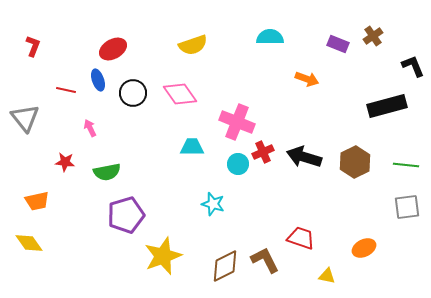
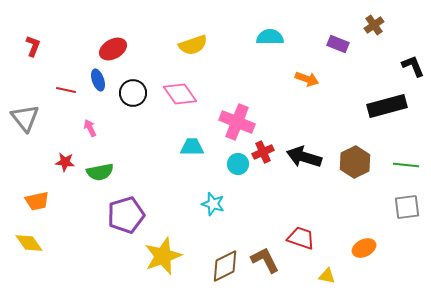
brown cross: moved 1 px right, 11 px up
green semicircle: moved 7 px left
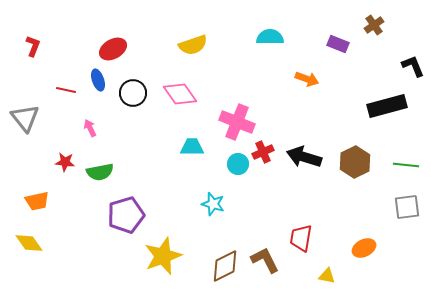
red trapezoid: rotated 100 degrees counterclockwise
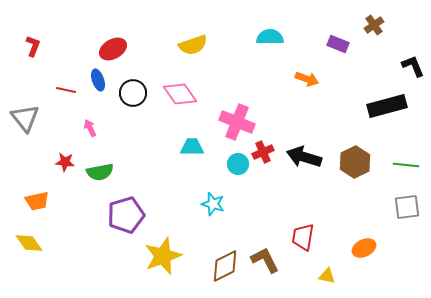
red trapezoid: moved 2 px right, 1 px up
